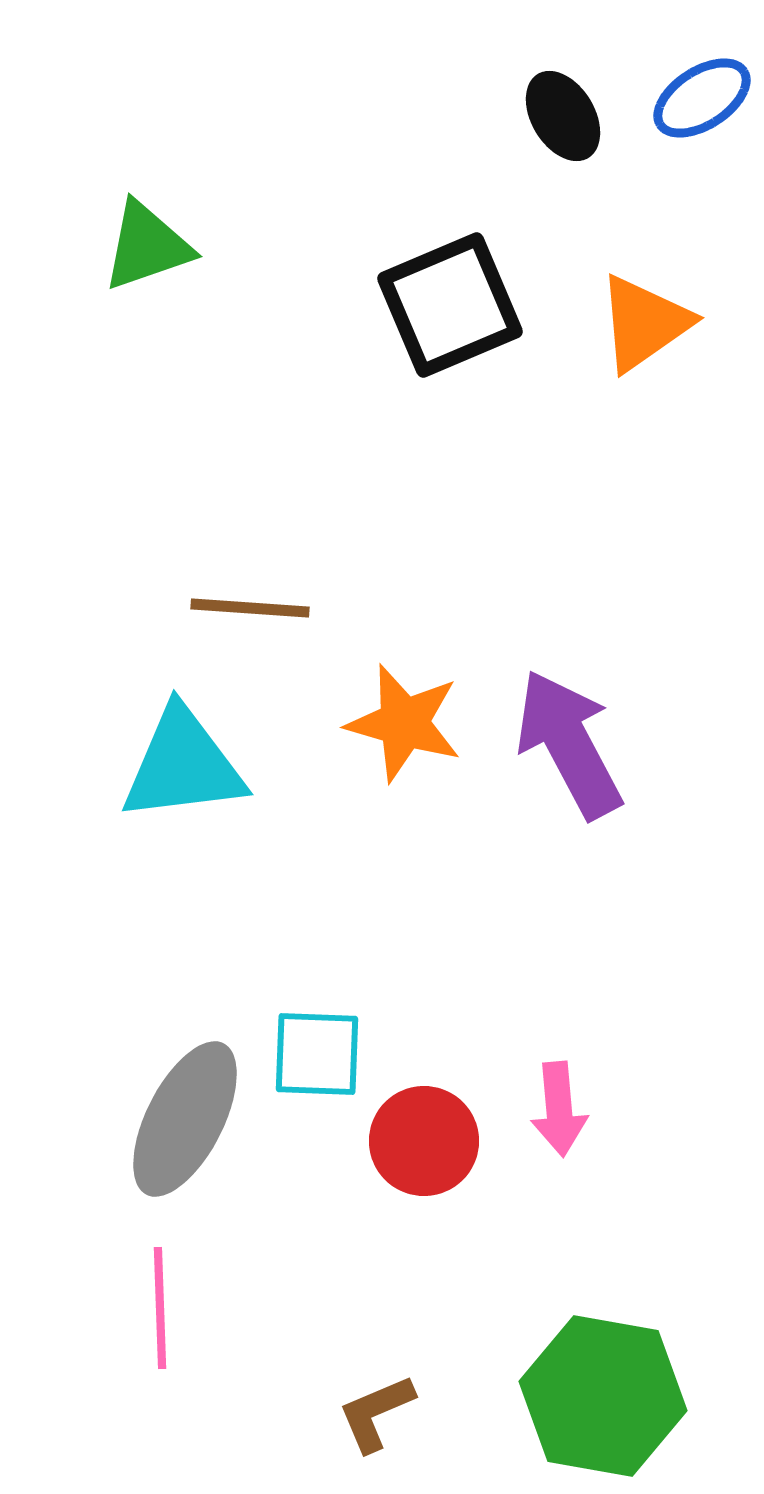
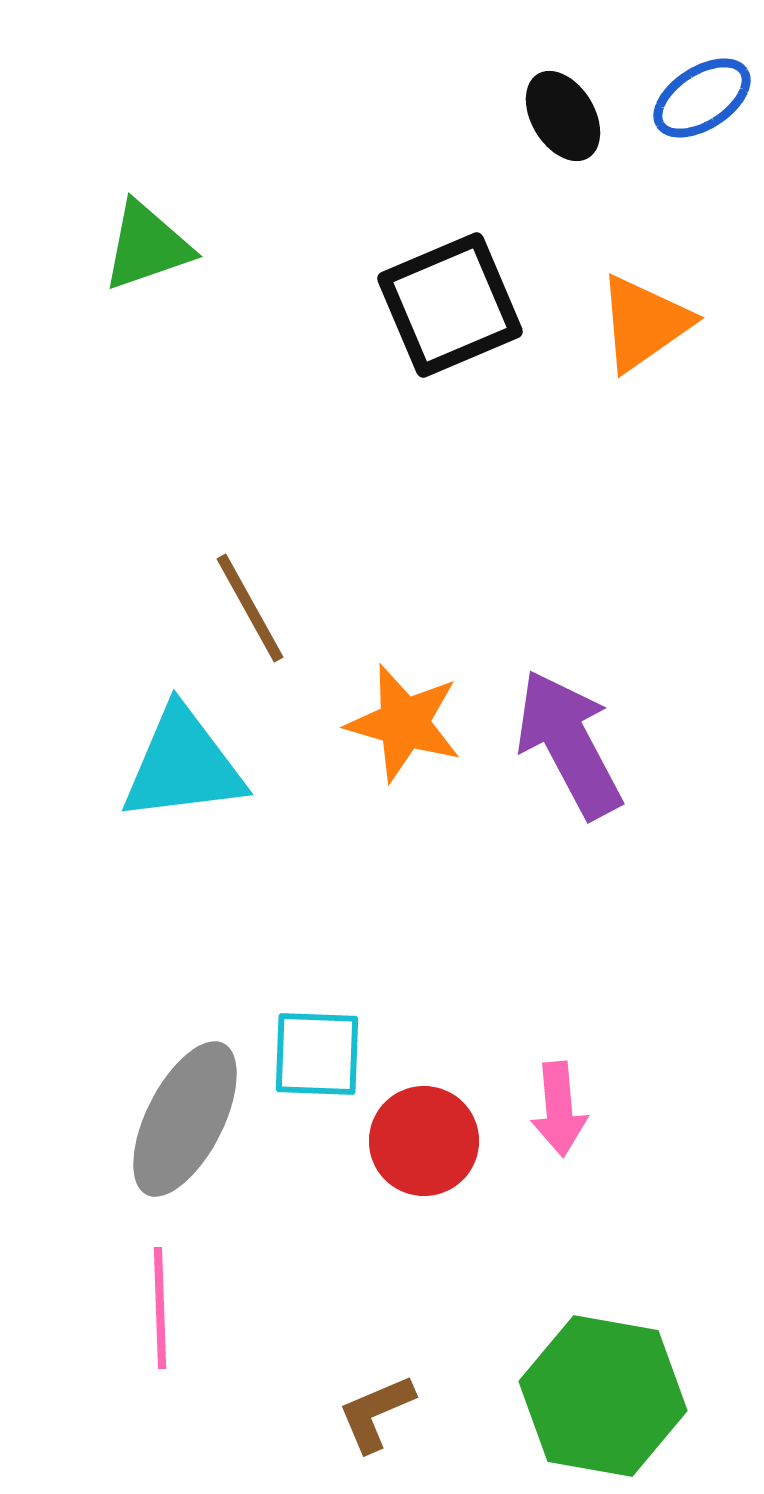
brown line: rotated 57 degrees clockwise
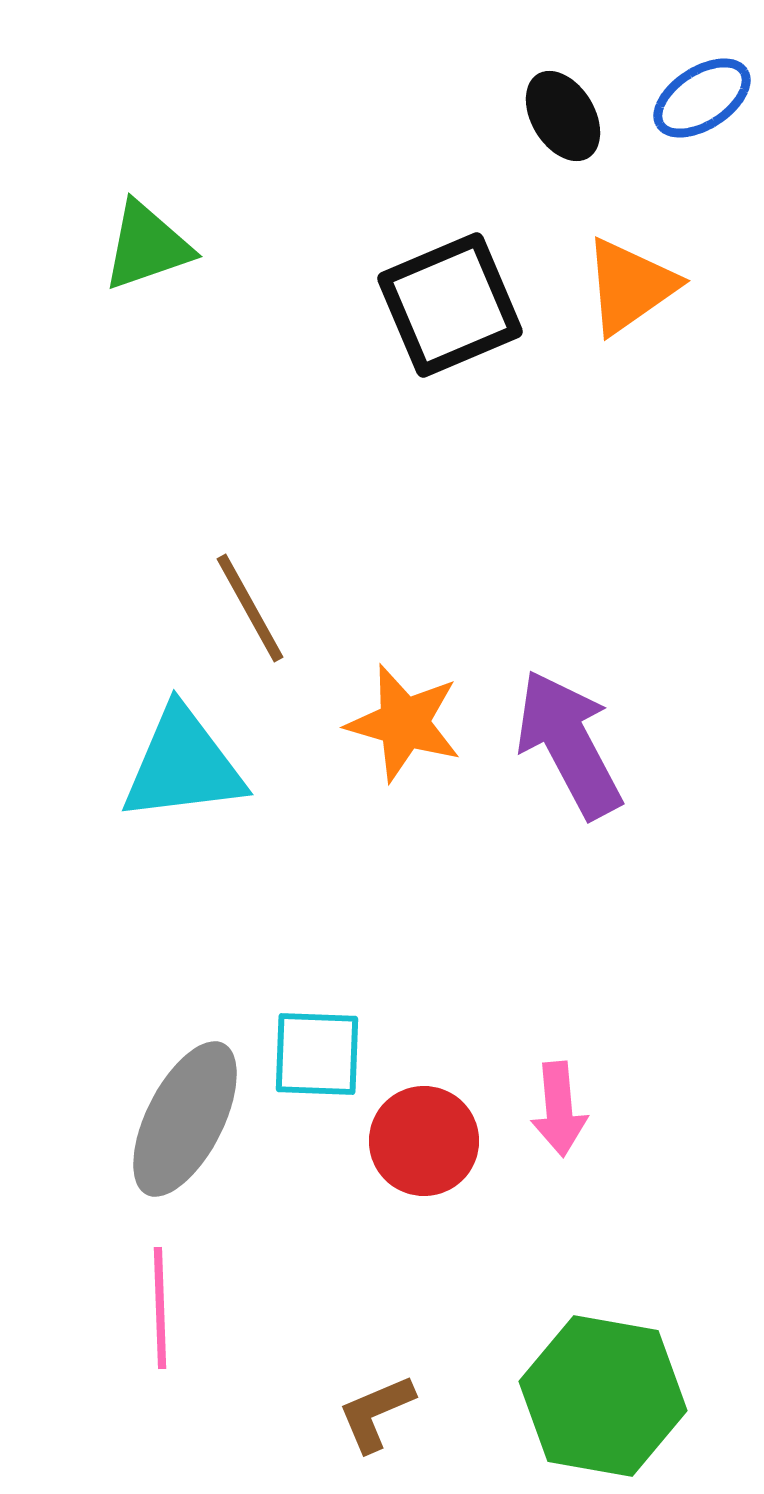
orange triangle: moved 14 px left, 37 px up
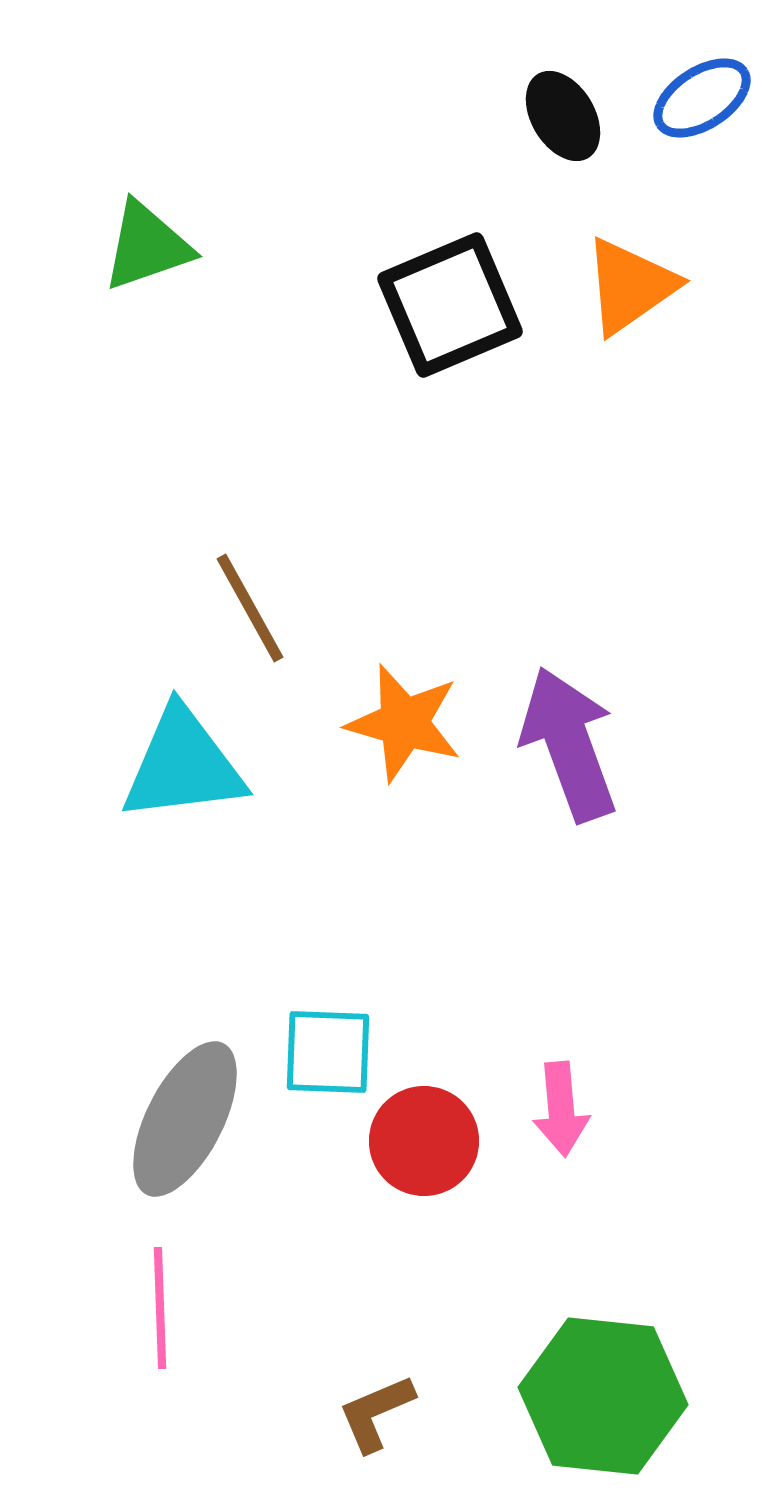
purple arrow: rotated 8 degrees clockwise
cyan square: moved 11 px right, 2 px up
pink arrow: moved 2 px right
green hexagon: rotated 4 degrees counterclockwise
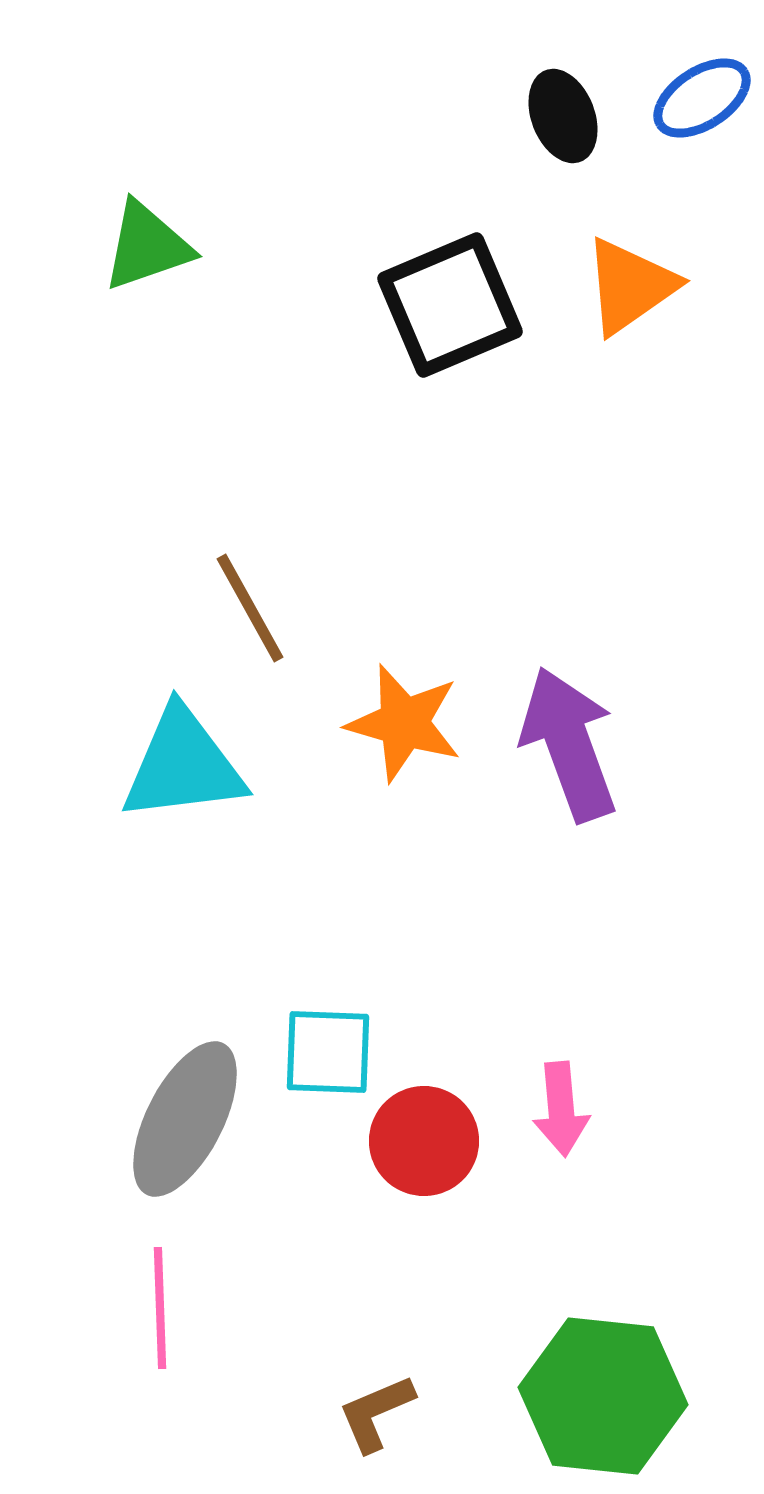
black ellipse: rotated 10 degrees clockwise
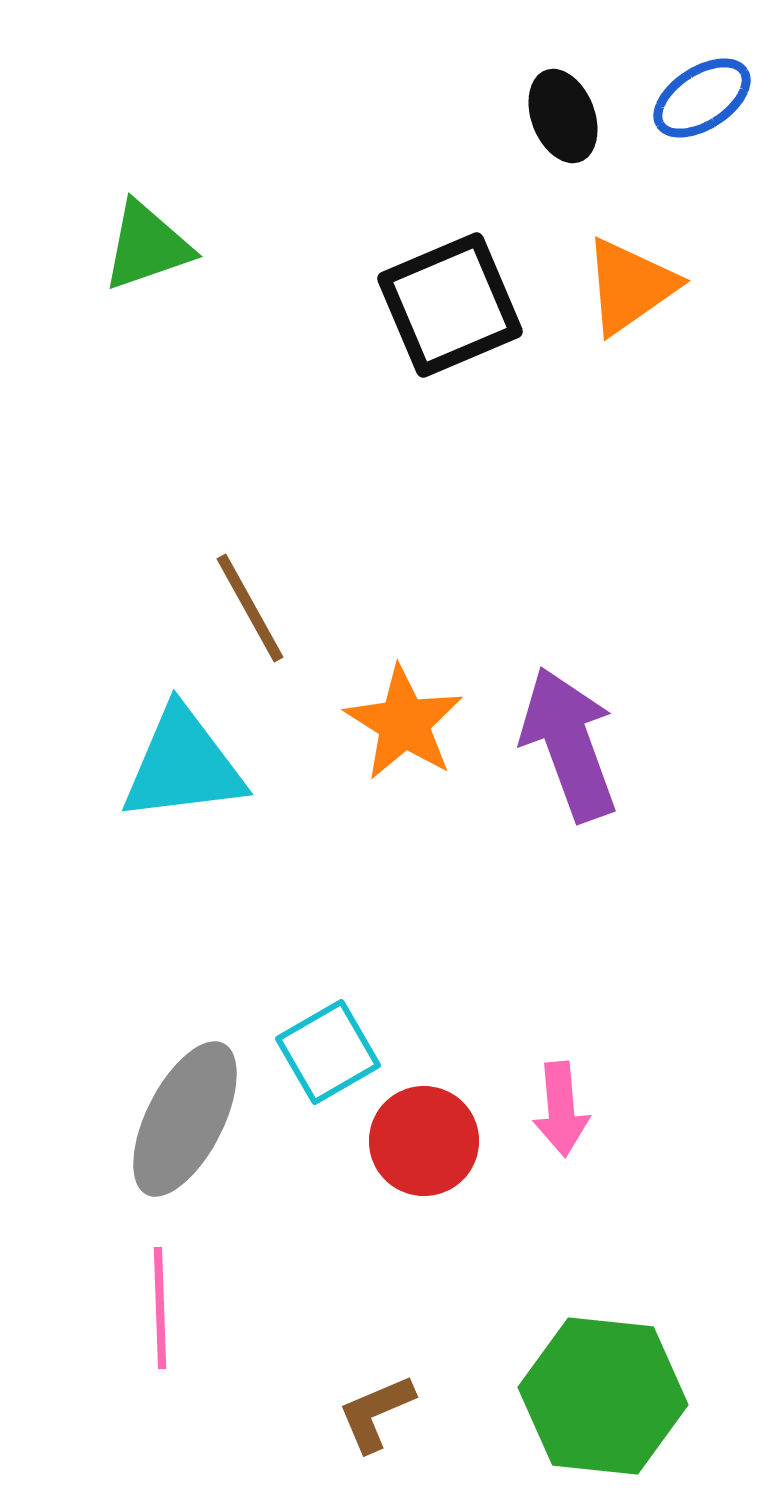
orange star: rotated 16 degrees clockwise
cyan square: rotated 32 degrees counterclockwise
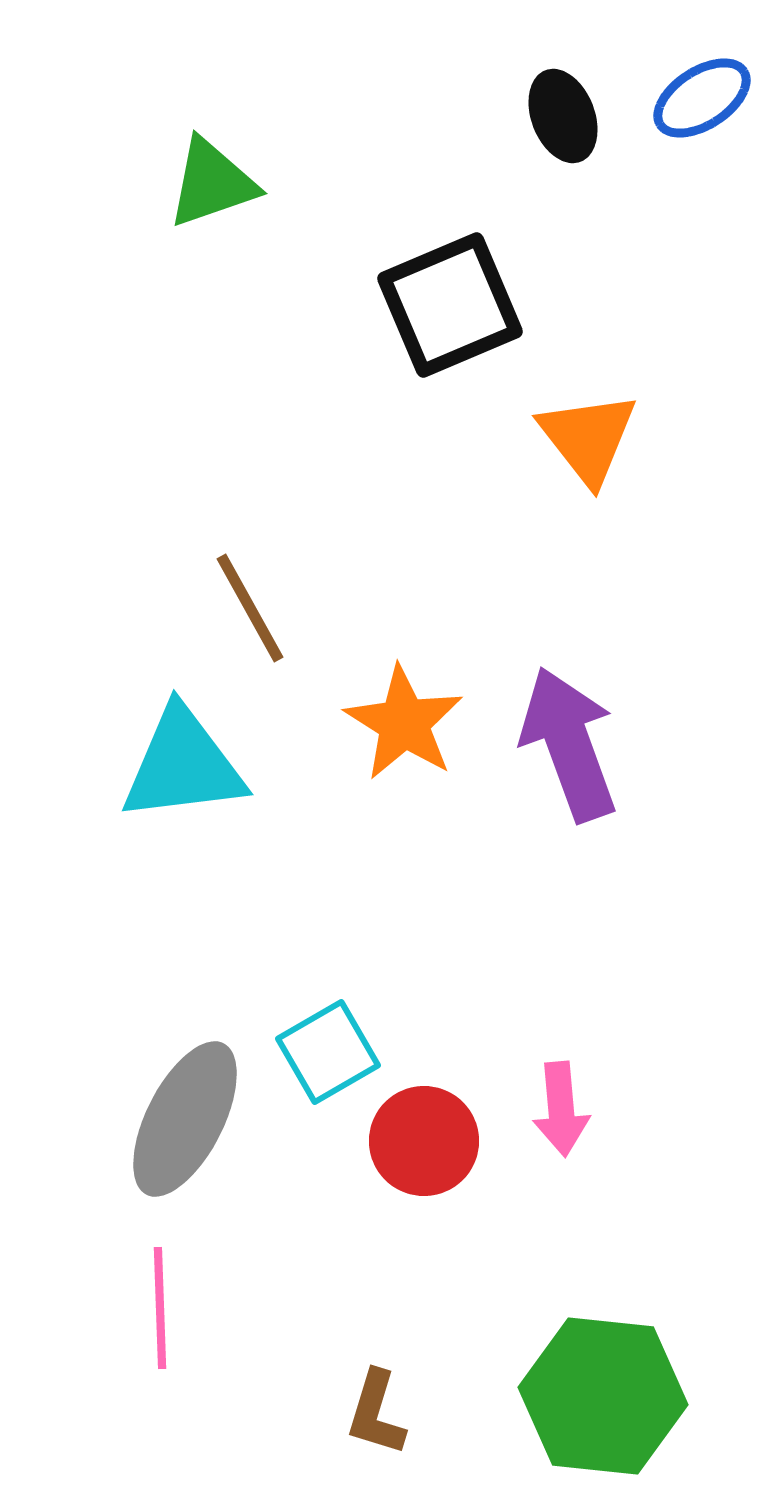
green triangle: moved 65 px right, 63 px up
orange triangle: moved 42 px left, 152 px down; rotated 33 degrees counterclockwise
brown L-shape: rotated 50 degrees counterclockwise
